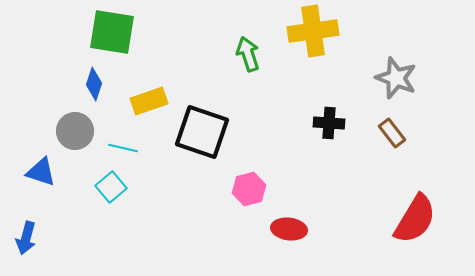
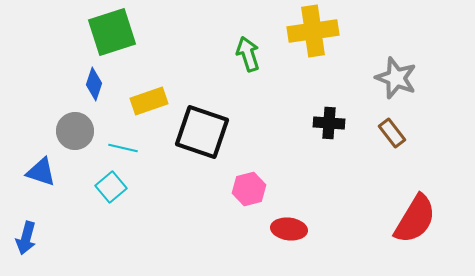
green square: rotated 27 degrees counterclockwise
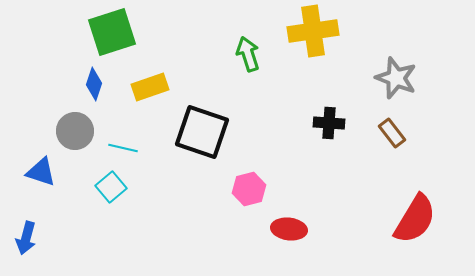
yellow rectangle: moved 1 px right, 14 px up
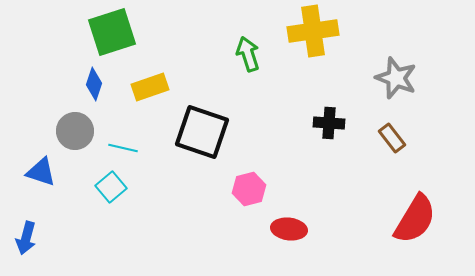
brown rectangle: moved 5 px down
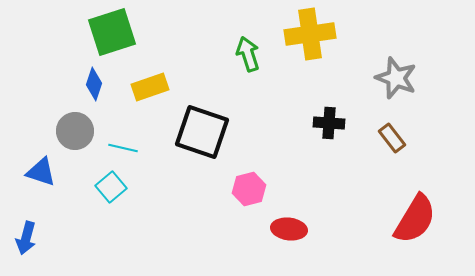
yellow cross: moved 3 px left, 3 px down
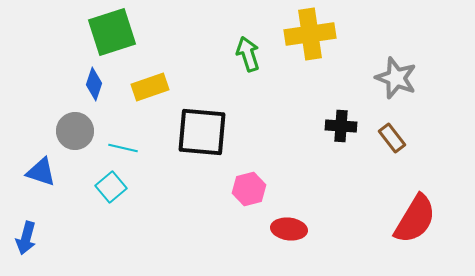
black cross: moved 12 px right, 3 px down
black square: rotated 14 degrees counterclockwise
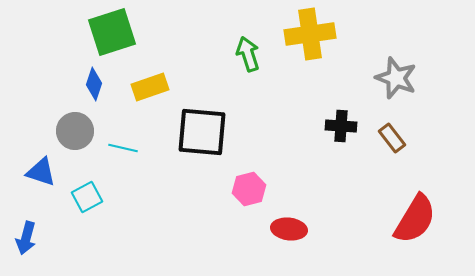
cyan square: moved 24 px left, 10 px down; rotated 12 degrees clockwise
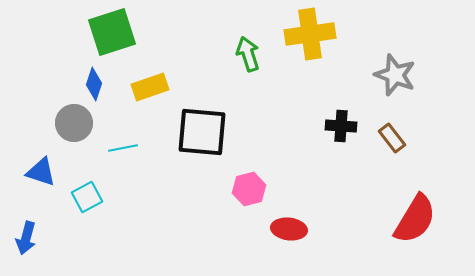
gray star: moved 1 px left, 3 px up
gray circle: moved 1 px left, 8 px up
cyan line: rotated 24 degrees counterclockwise
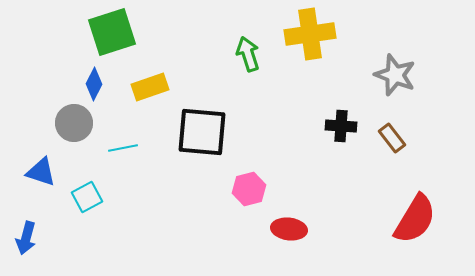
blue diamond: rotated 8 degrees clockwise
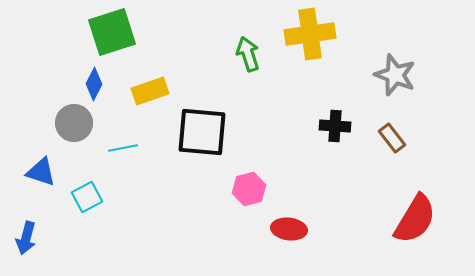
yellow rectangle: moved 4 px down
black cross: moved 6 px left
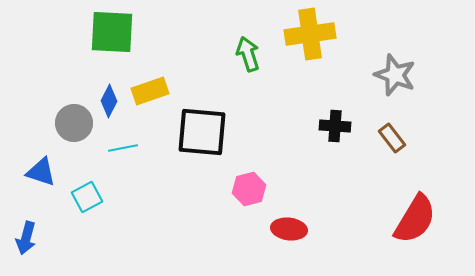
green square: rotated 21 degrees clockwise
blue diamond: moved 15 px right, 17 px down
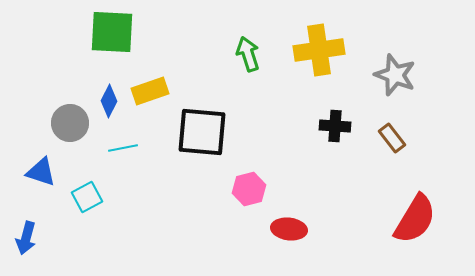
yellow cross: moved 9 px right, 16 px down
gray circle: moved 4 px left
